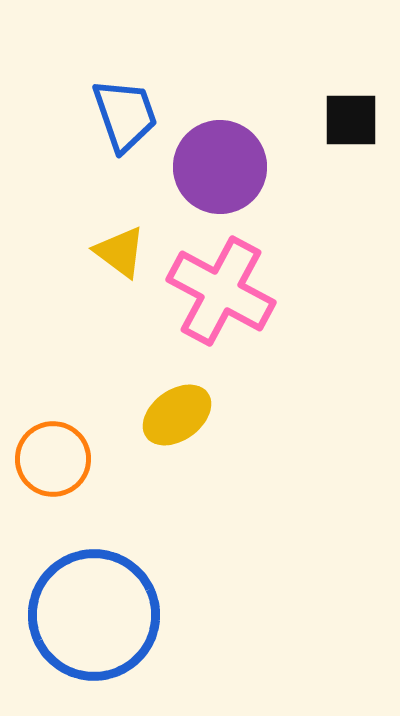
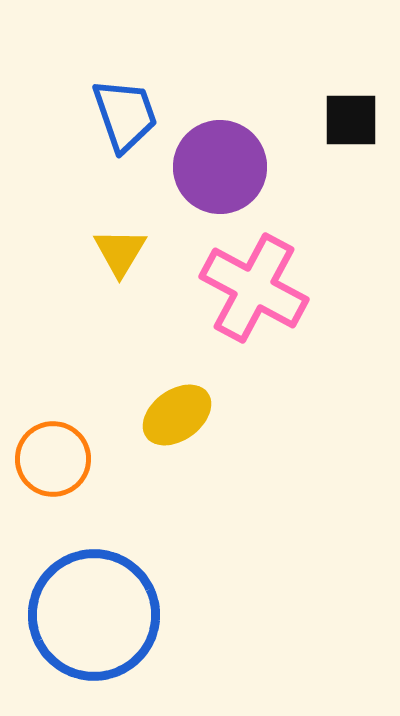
yellow triangle: rotated 24 degrees clockwise
pink cross: moved 33 px right, 3 px up
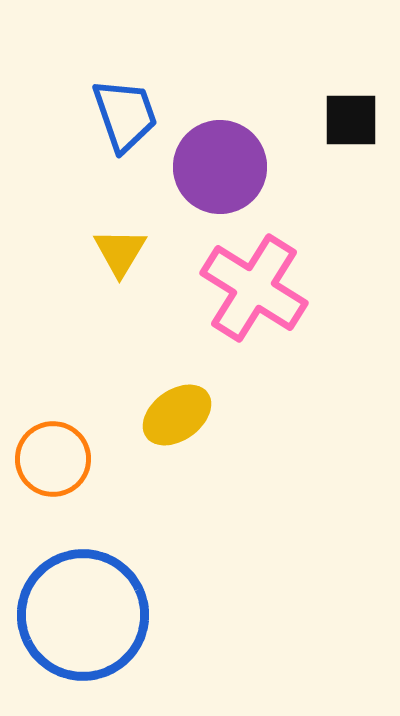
pink cross: rotated 4 degrees clockwise
blue circle: moved 11 px left
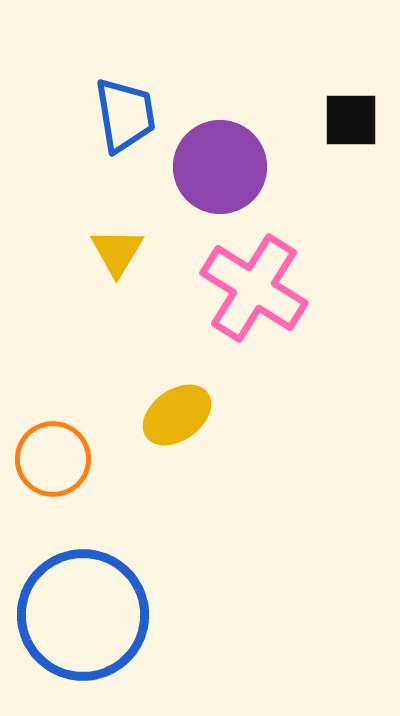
blue trapezoid: rotated 10 degrees clockwise
yellow triangle: moved 3 px left
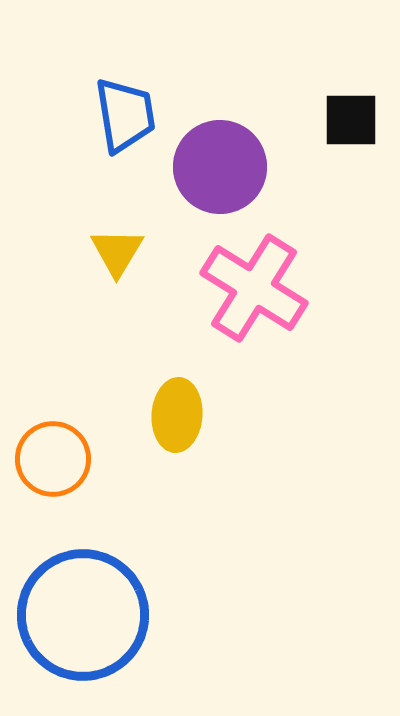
yellow ellipse: rotated 50 degrees counterclockwise
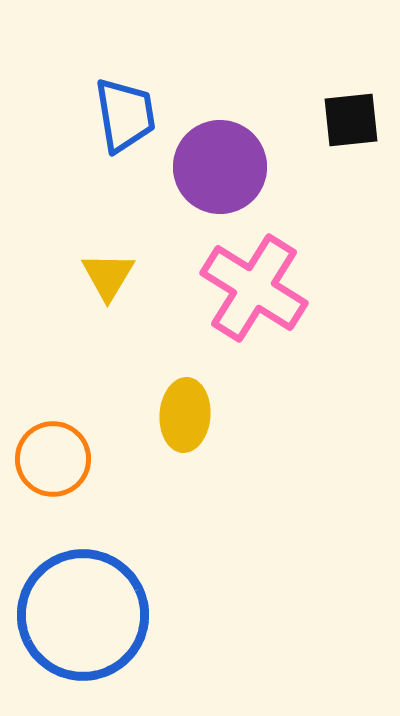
black square: rotated 6 degrees counterclockwise
yellow triangle: moved 9 px left, 24 px down
yellow ellipse: moved 8 px right
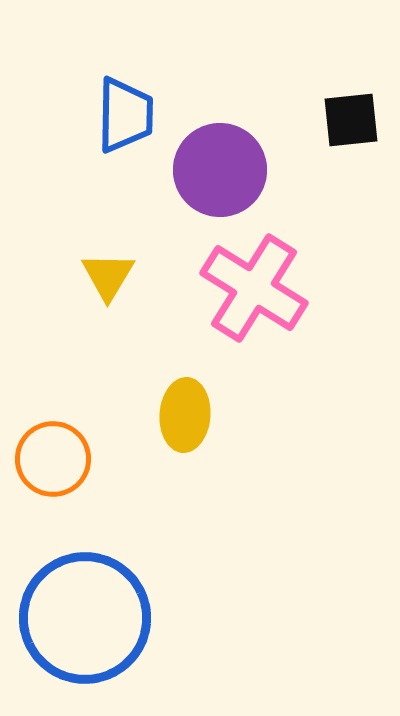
blue trapezoid: rotated 10 degrees clockwise
purple circle: moved 3 px down
blue circle: moved 2 px right, 3 px down
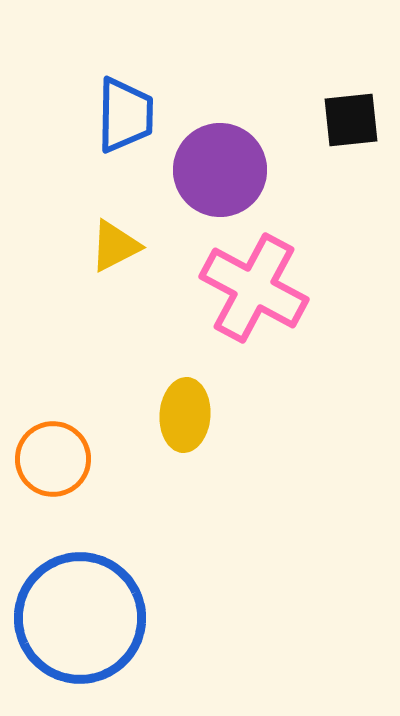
yellow triangle: moved 7 px right, 30 px up; rotated 32 degrees clockwise
pink cross: rotated 4 degrees counterclockwise
blue circle: moved 5 px left
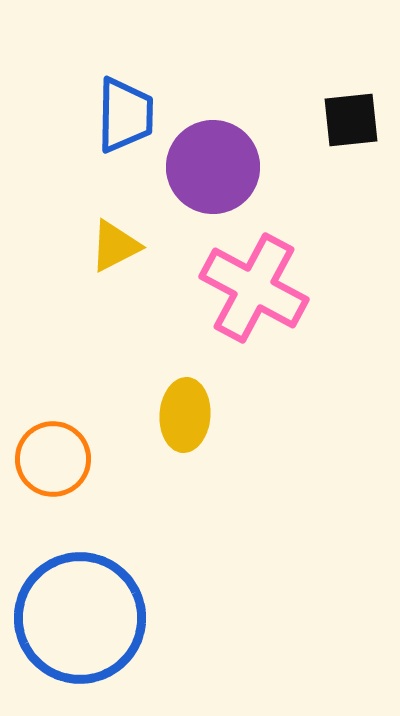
purple circle: moved 7 px left, 3 px up
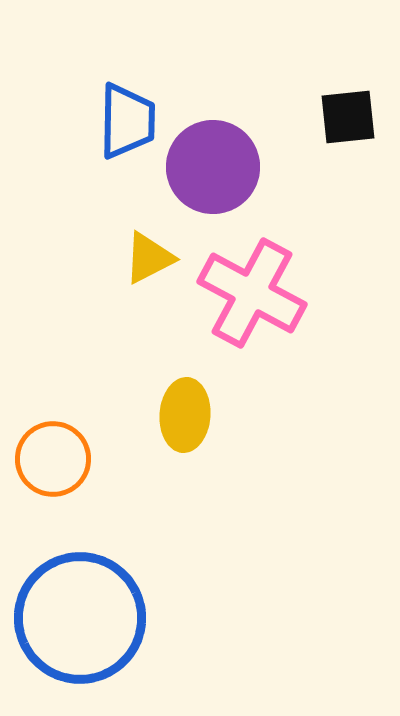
blue trapezoid: moved 2 px right, 6 px down
black square: moved 3 px left, 3 px up
yellow triangle: moved 34 px right, 12 px down
pink cross: moved 2 px left, 5 px down
